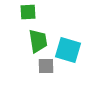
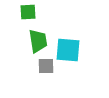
cyan square: rotated 12 degrees counterclockwise
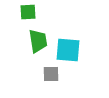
gray square: moved 5 px right, 8 px down
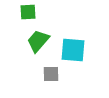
green trapezoid: rotated 130 degrees counterclockwise
cyan square: moved 5 px right
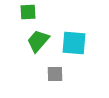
cyan square: moved 1 px right, 7 px up
gray square: moved 4 px right
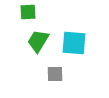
green trapezoid: rotated 10 degrees counterclockwise
